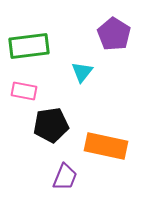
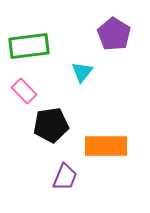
pink rectangle: rotated 35 degrees clockwise
orange rectangle: rotated 12 degrees counterclockwise
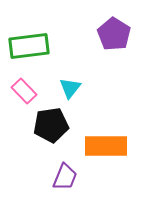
cyan triangle: moved 12 px left, 16 px down
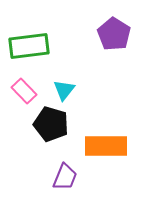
cyan triangle: moved 6 px left, 2 px down
black pentagon: moved 1 px up; rotated 24 degrees clockwise
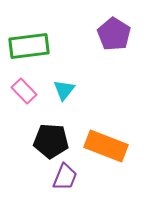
black pentagon: moved 17 px down; rotated 12 degrees counterclockwise
orange rectangle: rotated 21 degrees clockwise
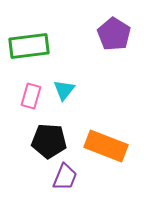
pink rectangle: moved 7 px right, 5 px down; rotated 60 degrees clockwise
black pentagon: moved 2 px left
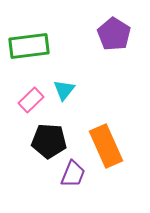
pink rectangle: moved 4 px down; rotated 30 degrees clockwise
orange rectangle: rotated 45 degrees clockwise
purple trapezoid: moved 8 px right, 3 px up
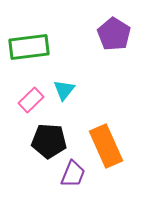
green rectangle: moved 1 px down
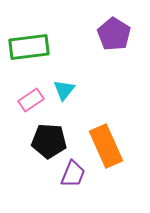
pink rectangle: rotated 10 degrees clockwise
